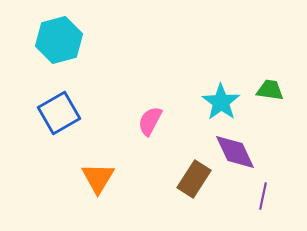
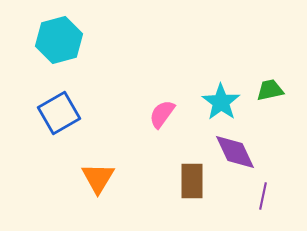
green trapezoid: rotated 20 degrees counterclockwise
pink semicircle: moved 12 px right, 7 px up; rotated 8 degrees clockwise
brown rectangle: moved 2 px left, 2 px down; rotated 33 degrees counterclockwise
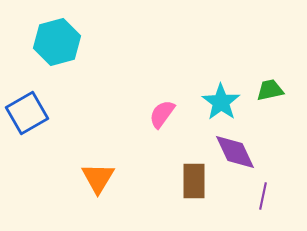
cyan hexagon: moved 2 px left, 2 px down
blue square: moved 32 px left
brown rectangle: moved 2 px right
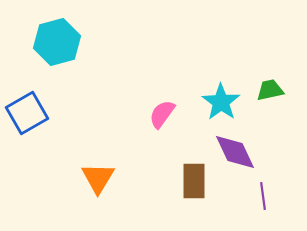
purple line: rotated 20 degrees counterclockwise
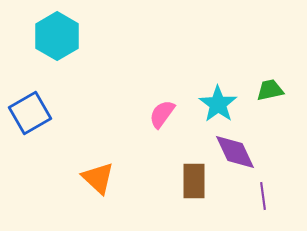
cyan hexagon: moved 6 px up; rotated 15 degrees counterclockwise
cyan star: moved 3 px left, 2 px down
blue square: moved 3 px right
orange triangle: rotated 18 degrees counterclockwise
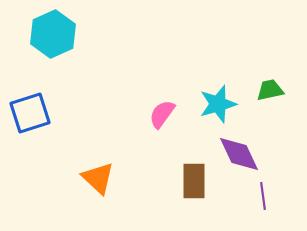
cyan hexagon: moved 4 px left, 2 px up; rotated 6 degrees clockwise
cyan star: rotated 21 degrees clockwise
blue square: rotated 12 degrees clockwise
purple diamond: moved 4 px right, 2 px down
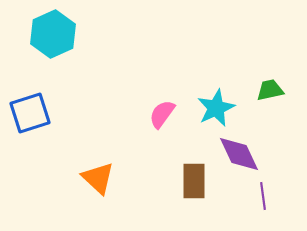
cyan star: moved 2 px left, 4 px down; rotated 9 degrees counterclockwise
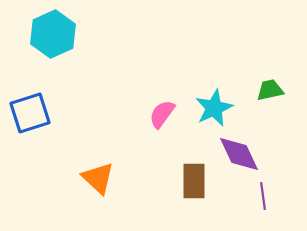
cyan star: moved 2 px left
